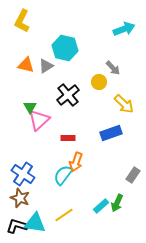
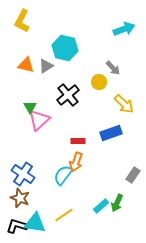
red rectangle: moved 10 px right, 3 px down
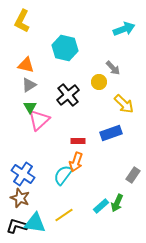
gray triangle: moved 17 px left, 19 px down
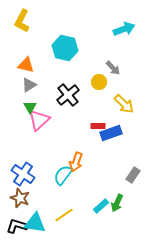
red rectangle: moved 20 px right, 15 px up
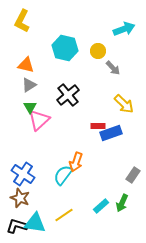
yellow circle: moved 1 px left, 31 px up
green arrow: moved 5 px right
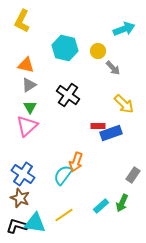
black cross: rotated 15 degrees counterclockwise
pink triangle: moved 12 px left, 6 px down
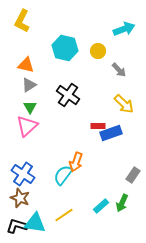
gray arrow: moved 6 px right, 2 px down
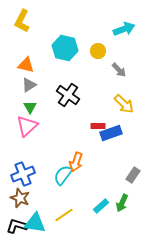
blue cross: rotated 35 degrees clockwise
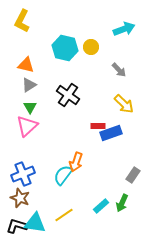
yellow circle: moved 7 px left, 4 px up
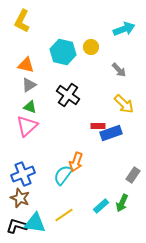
cyan hexagon: moved 2 px left, 4 px down
green triangle: rotated 40 degrees counterclockwise
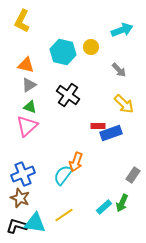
cyan arrow: moved 2 px left, 1 px down
cyan rectangle: moved 3 px right, 1 px down
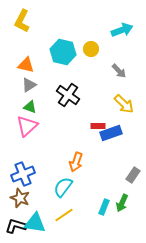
yellow circle: moved 2 px down
gray arrow: moved 1 px down
cyan semicircle: moved 12 px down
cyan rectangle: rotated 28 degrees counterclockwise
black L-shape: moved 1 px left
